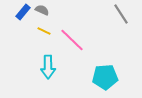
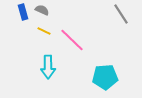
blue rectangle: rotated 56 degrees counterclockwise
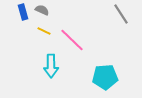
cyan arrow: moved 3 px right, 1 px up
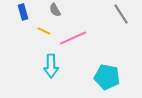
gray semicircle: moved 13 px right; rotated 144 degrees counterclockwise
pink line: moved 1 px right, 2 px up; rotated 68 degrees counterclockwise
cyan pentagon: moved 2 px right; rotated 15 degrees clockwise
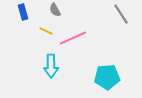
yellow line: moved 2 px right
cyan pentagon: rotated 15 degrees counterclockwise
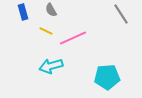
gray semicircle: moved 4 px left
cyan arrow: rotated 75 degrees clockwise
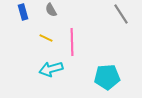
yellow line: moved 7 px down
pink line: moved 1 px left, 4 px down; rotated 68 degrees counterclockwise
cyan arrow: moved 3 px down
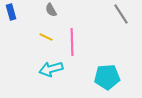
blue rectangle: moved 12 px left
yellow line: moved 1 px up
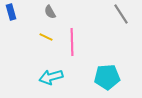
gray semicircle: moved 1 px left, 2 px down
cyan arrow: moved 8 px down
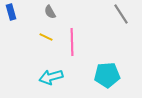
cyan pentagon: moved 2 px up
